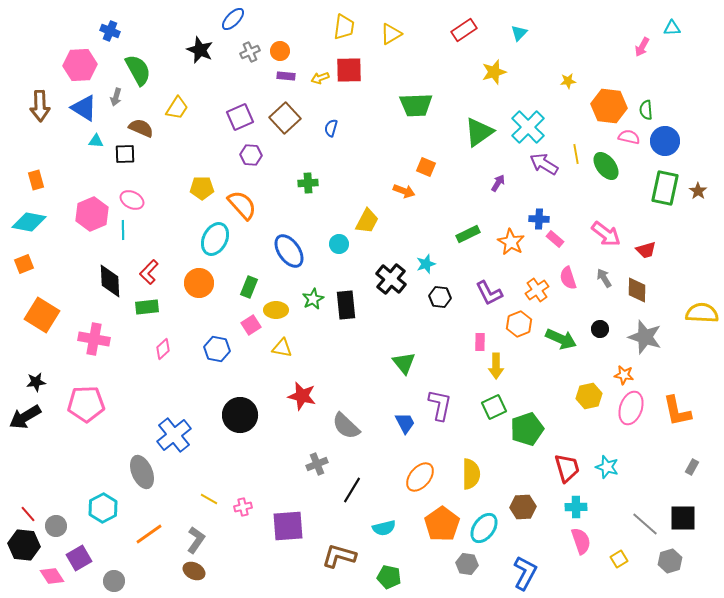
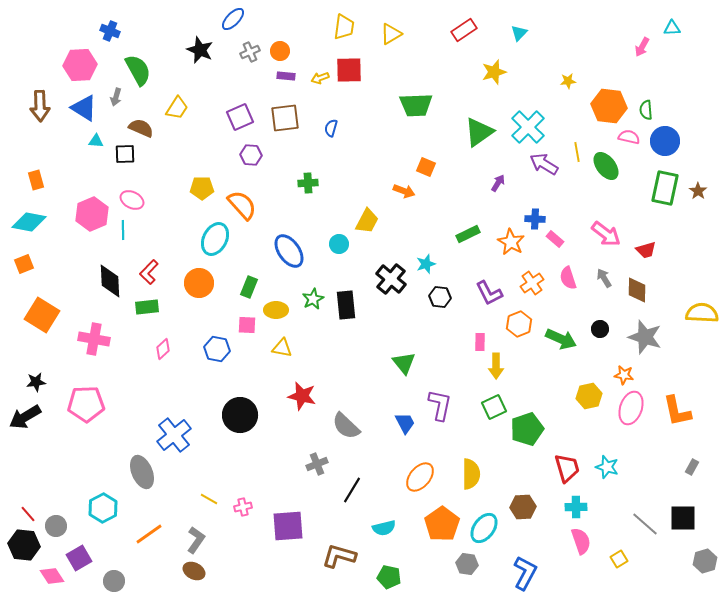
brown square at (285, 118): rotated 36 degrees clockwise
yellow line at (576, 154): moved 1 px right, 2 px up
blue cross at (539, 219): moved 4 px left
orange cross at (537, 290): moved 5 px left, 7 px up
pink square at (251, 325): moved 4 px left; rotated 36 degrees clockwise
gray hexagon at (670, 561): moved 35 px right
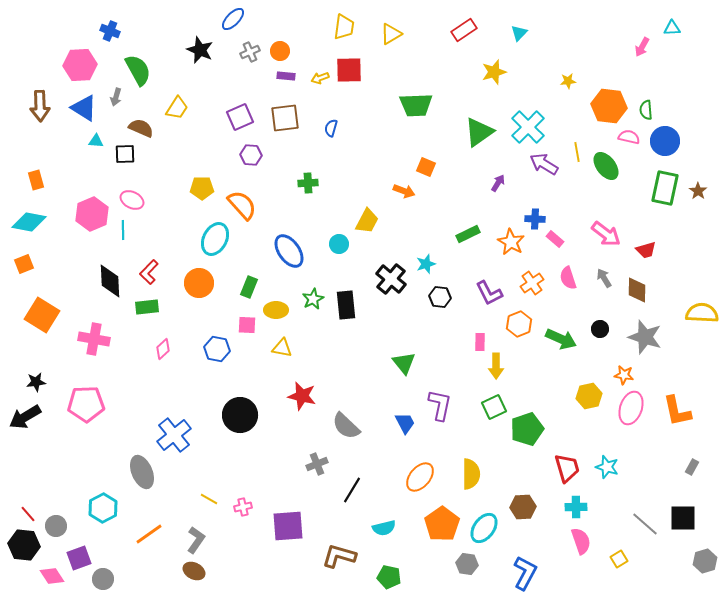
purple square at (79, 558): rotated 10 degrees clockwise
gray circle at (114, 581): moved 11 px left, 2 px up
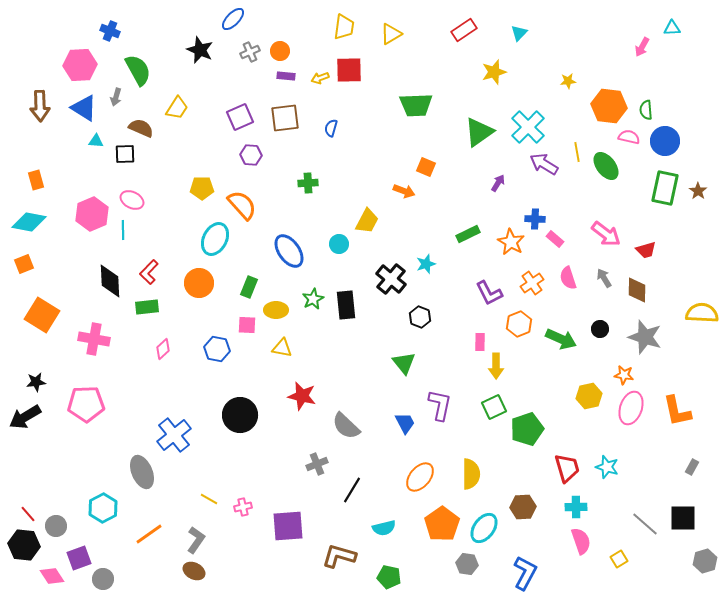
black hexagon at (440, 297): moved 20 px left, 20 px down; rotated 15 degrees clockwise
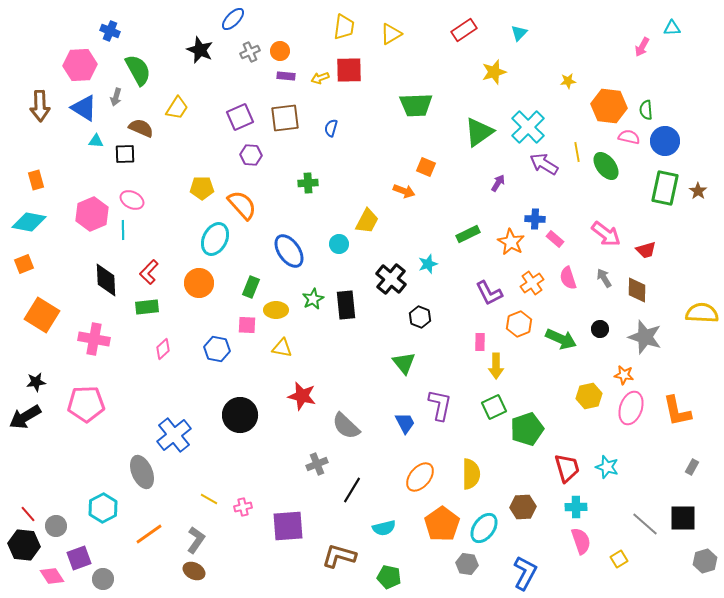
cyan star at (426, 264): moved 2 px right
black diamond at (110, 281): moved 4 px left, 1 px up
green rectangle at (249, 287): moved 2 px right
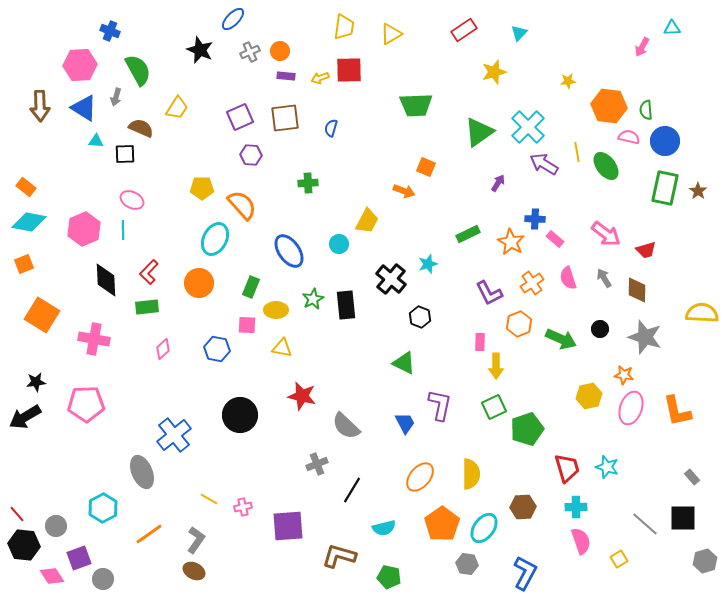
orange rectangle at (36, 180): moved 10 px left, 7 px down; rotated 36 degrees counterclockwise
pink hexagon at (92, 214): moved 8 px left, 15 px down
green triangle at (404, 363): rotated 25 degrees counterclockwise
gray rectangle at (692, 467): moved 10 px down; rotated 70 degrees counterclockwise
red line at (28, 514): moved 11 px left
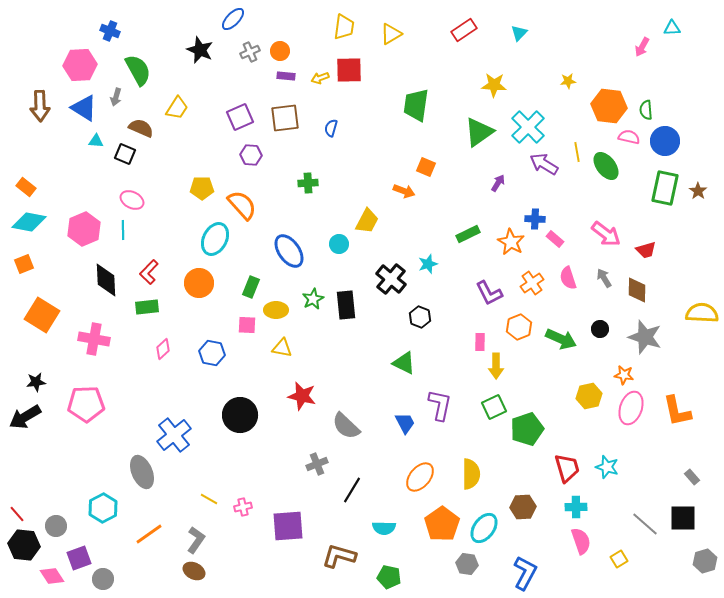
yellow star at (494, 72): moved 13 px down; rotated 20 degrees clockwise
green trapezoid at (416, 105): rotated 100 degrees clockwise
black square at (125, 154): rotated 25 degrees clockwise
orange hexagon at (519, 324): moved 3 px down
blue hexagon at (217, 349): moved 5 px left, 4 px down
cyan semicircle at (384, 528): rotated 15 degrees clockwise
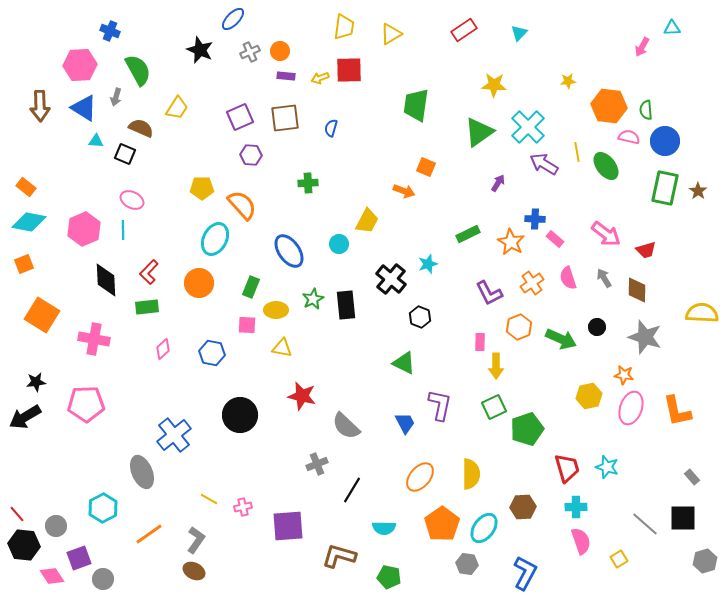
black circle at (600, 329): moved 3 px left, 2 px up
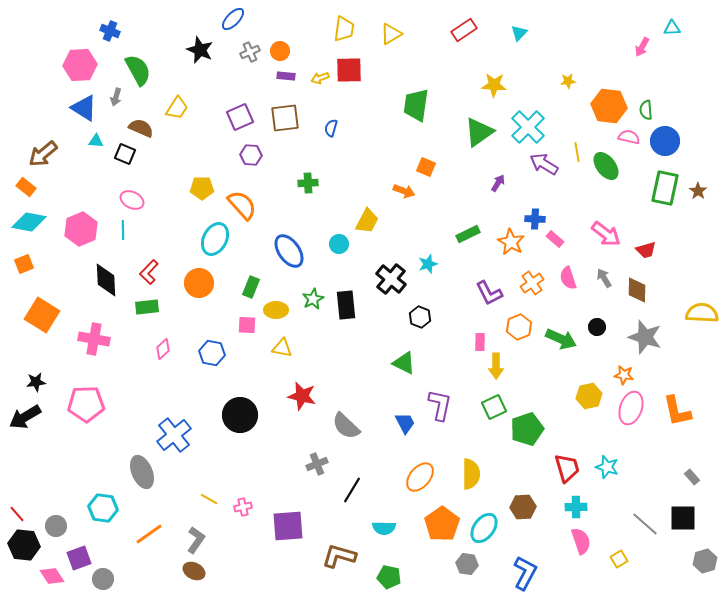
yellow trapezoid at (344, 27): moved 2 px down
brown arrow at (40, 106): moved 3 px right, 48 px down; rotated 52 degrees clockwise
pink hexagon at (84, 229): moved 3 px left
cyan hexagon at (103, 508): rotated 24 degrees counterclockwise
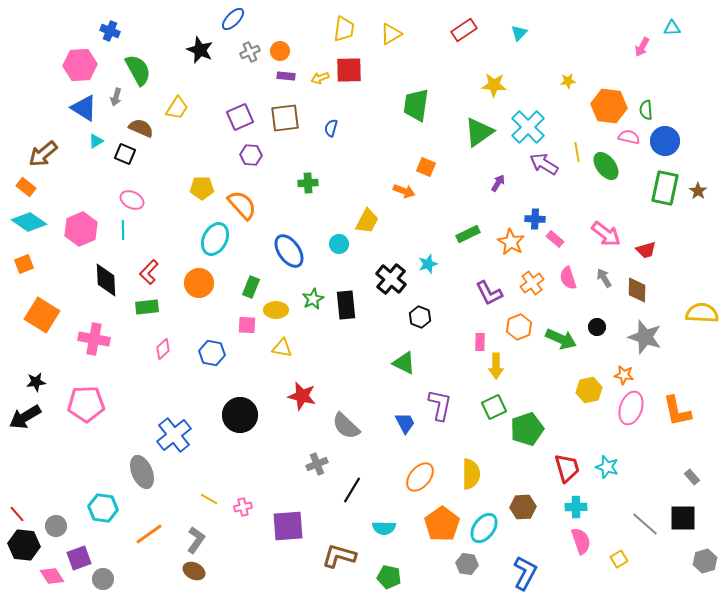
cyan triangle at (96, 141): rotated 35 degrees counterclockwise
cyan diamond at (29, 222): rotated 24 degrees clockwise
yellow hexagon at (589, 396): moved 6 px up
